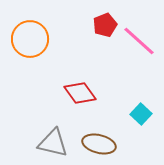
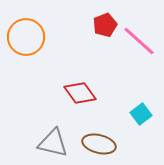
orange circle: moved 4 px left, 2 px up
cyan square: rotated 10 degrees clockwise
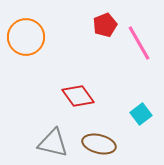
pink line: moved 2 px down; rotated 18 degrees clockwise
red diamond: moved 2 px left, 3 px down
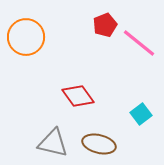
pink line: rotated 21 degrees counterclockwise
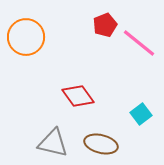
brown ellipse: moved 2 px right
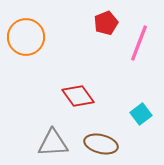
red pentagon: moved 1 px right, 2 px up
pink line: rotated 72 degrees clockwise
gray triangle: rotated 16 degrees counterclockwise
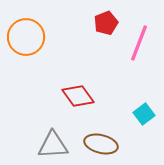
cyan square: moved 3 px right
gray triangle: moved 2 px down
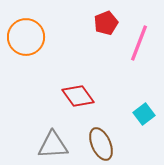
brown ellipse: rotated 52 degrees clockwise
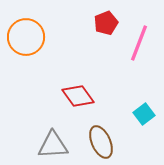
brown ellipse: moved 2 px up
